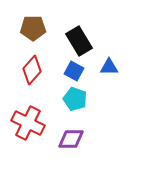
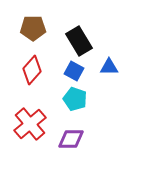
red cross: moved 2 px right, 1 px down; rotated 24 degrees clockwise
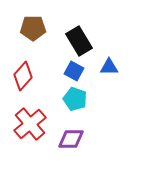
red diamond: moved 9 px left, 6 px down
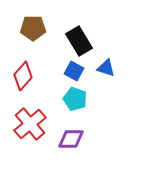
blue triangle: moved 3 px left, 1 px down; rotated 18 degrees clockwise
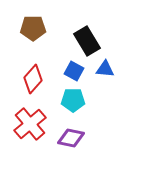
black rectangle: moved 8 px right
blue triangle: moved 1 px left, 1 px down; rotated 12 degrees counterclockwise
red diamond: moved 10 px right, 3 px down
cyan pentagon: moved 2 px left, 1 px down; rotated 20 degrees counterclockwise
purple diamond: moved 1 px up; rotated 12 degrees clockwise
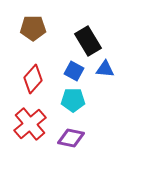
black rectangle: moved 1 px right
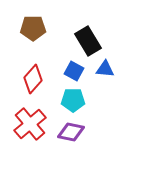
purple diamond: moved 6 px up
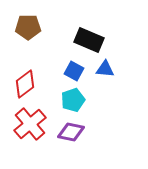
brown pentagon: moved 5 px left, 1 px up
black rectangle: moved 1 px right, 1 px up; rotated 36 degrees counterclockwise
red diamond: moved 8 px left, 5 px down; rotated 12 degrees clockwise
cyan pentagon: rotated 20 degrees counterclockwise
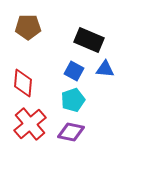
red diamond: moved 2 px left, 1 px up; rotated 48 degrees counterclockwise
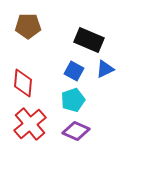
brown pentagon: moved 1 px up
blue triangle: rotated 30 degrees counterclockwise
purple diamond: moved 5 px right, 1 px up; rotated 12 degrees clockwise
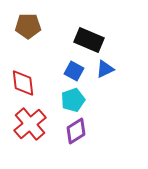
red diamond: rotated 12 degrees counterclockwise
purple diamond: rotated 56 degrees counterclockwise
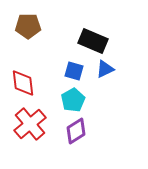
black rectangle: moved 4 px right, 1 px down
blue square: rotated 12 degrees counterclockwise
cyan pentagon: rotated 10 degrees counterclockwise
